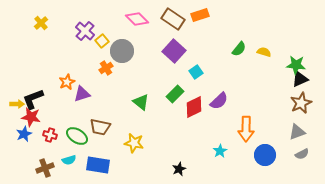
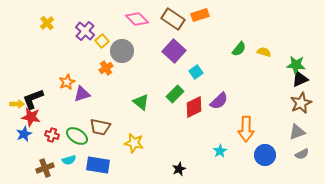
yellow cross: moved 6 px right
red cross: moved 2 px right
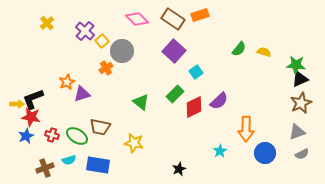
blue star: moved 2 px right, 2 px down
blue circle: moved 2 px up
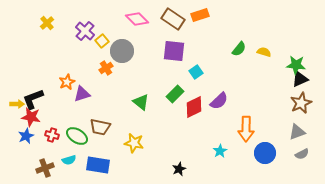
purple square: rotated 35 degrees counterclockwise
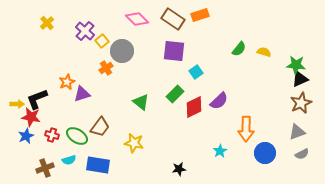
black L-shape: moved 4 px right
brown trapezoid: rotated 65 degrees counterclockwise
black star: rotated 16 degrees clockwise
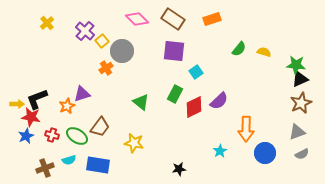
orange rectangle: moved 12 px right, 4 px down
orange star: moved 24 px down
green rectangle: rotated 18 degrees counterclockwise
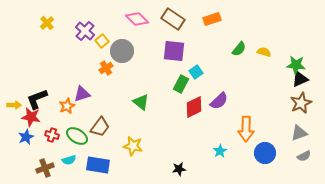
green rectangle: moved 6 px right, 10 px up
yellow arrow: moved 3 px left, 1 px down
gray triangle: moved 2 px right, 1 px down
blue star: moved 1 px down
yellow star: moved 1 px left, 3 px down
gray semicircle: moved 2 px right, 2 px down
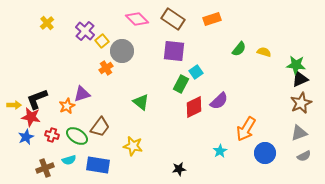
orange arrow: rotated 30 degrees clockwise
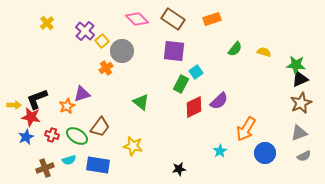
green semicircle: moved 4 px left
